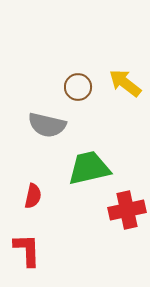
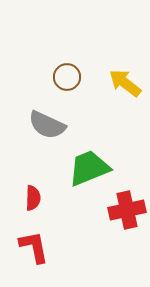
brown circle: moved 11 px left, 10 px up
gray semicircle: rotated 12 degrees clockwise
green trapezoid: rotated 9 degrees counterclockwise
red semicircle: moved 2 px down; rotated 10 degrees counterclockwise
red L-shape: moved 7 px right, 3 px up; rotated 9 degrees counterclockwise
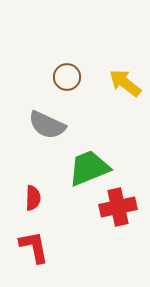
red cross: moved 9 px left, 3 px up
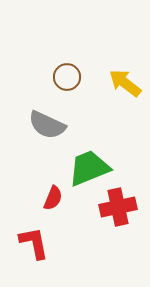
red semicircle: moved 20 px right; rotated 20 degrees clockwise
red L-shape: moved 4 px up
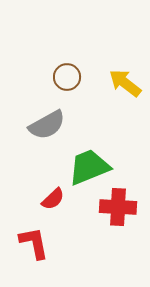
gray semicircle: rotated 54 degrees counterclockwise
green trapezoid: moved 1 px up
red semicircle: moved 1 px down; rotated 25 degrees clockwise
red cross: rotated 15 degrees clockwise
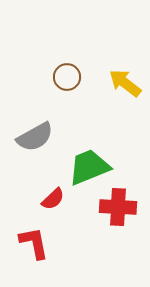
gray semicircle: moved 12 px left, 12 px down
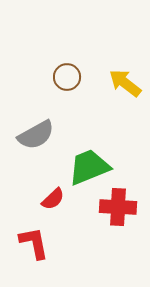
gray semicircle: moved 1 px right, 2 px up
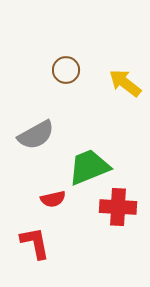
brown circle: moved 1 px left, 7 px up
red semicircle: rotated 30 degrees clockwise
red L-shape: moved 1 px right
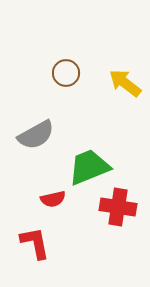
brown circle: moved 3 px down
red cross: rotated 6 degrees clockwise
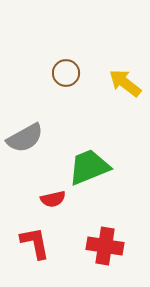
gray semicircle: moved 11 px left, 3 px down
red cross: moved 13 px left, 39 px down
